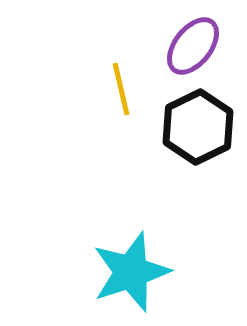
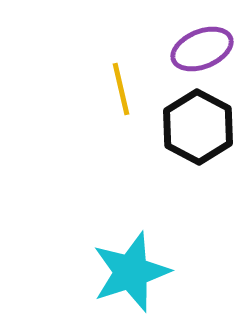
purple ellipse: moved 9 px right, 3 px down; rotated 30 degrees clockwise
black hexagon: rotated 6 degrees counterclockwise
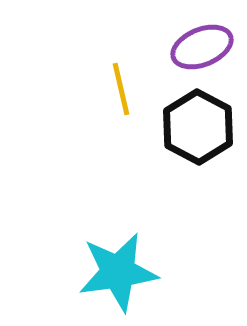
purple ellipse: moved 2 px up
cyan star: moved 13 px left; rotated 10 degrees clockwise
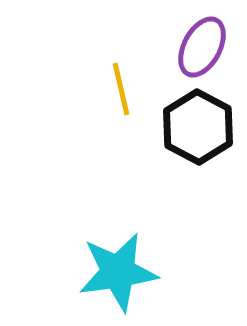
purple ellipse: rotated 40 degrees counterclockwise
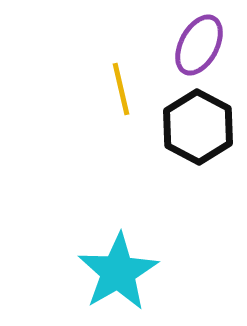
purple ellipse: moved 3 px left, 2 px up
cyan star: rotated 22 degrees counterclockwise
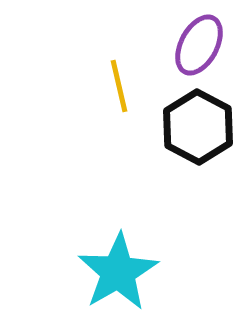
yellow line: moved 2 px left, 3 px up
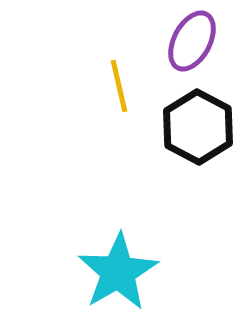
purple ellipse: moved 7 px left, 4 px up
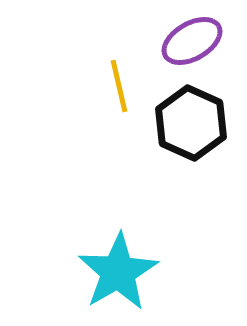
purple ellipse: rotated 32 degrees clockwise
black hexagon: moved 7 px left, 4 px up; rotated 4 degrees counterclockwise
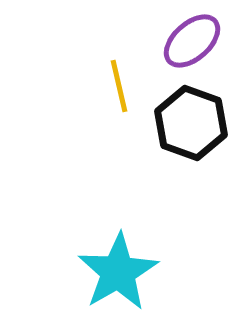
purple ellipse: rotated 12 degrees counterclockwise
black hexagon: rotated 4 degrees counterclockwise
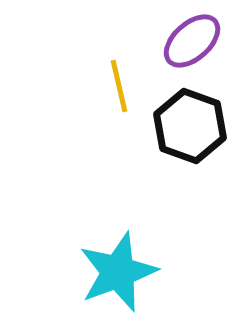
black hexagon: moved 1 px left, 3 px down
cyan star: rotated 10 degrees clockwise
